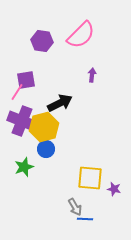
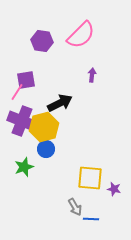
blue line: moved 6 px right
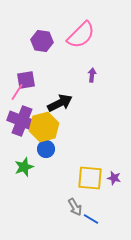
purple star: moved 11 px up
blue line: rotated 28 degrees clockwise
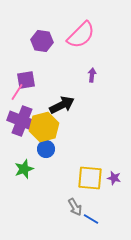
black arrow: moved 2 px right, 2 px down
green star: moved 2 px down
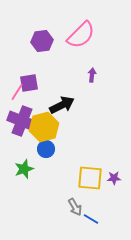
purple hexagon: rotated 15 degrees counterclockwise
purple square: moved 3 px right, 3 px down
purple star: rotated 16 degrees counterclockwise
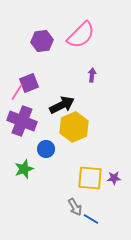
purple square: rotated 12 degrees counterclockwise
yellow hexagon: moved 30 px right; rotated 8 degrees counterclockwise
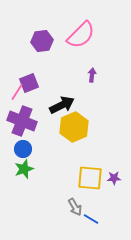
blue circle: moved 23 px left
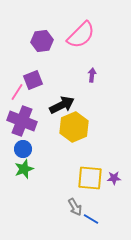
purple square: moved 4 px right, 3 px up
